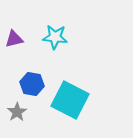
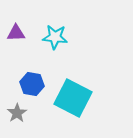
purple triangle: moved 2 px right, 6 px up; rotated 12 degrees clockwise
cyan square: moved 3 px right, 2 px up
gray star: moved 1 px down
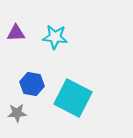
gray star: rotated 30 degrees clockwise
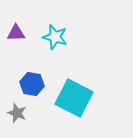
cyan star: rotated 10 degrees clockwise
cyan square: moved 1 px right
gray star: rotated 24 degrees clockwise
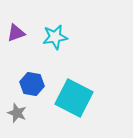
purple triangle: rotated 18 degrees counterclockwise
cyan star: rotated 25 degrees counterclockwise
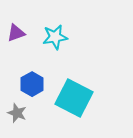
blue hexagon: rotated 20 degrees clockwise
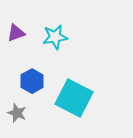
blue hexagon: moved 3 px up
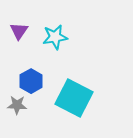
purple triangle: moved 3 px right, 2 px up; rotated 36 degrees counterclockwise
blue hexagon: moved 1 px left
gray star: moved 8 px up; rotated 18 degrees counterclockwise
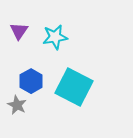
cyan square: moved 11 px up
gray star: rotated 24 degrees clockwise
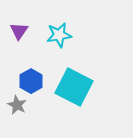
cyan star: moved 4 px right, 2 px up
